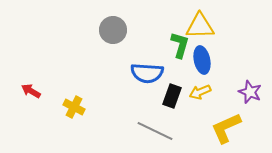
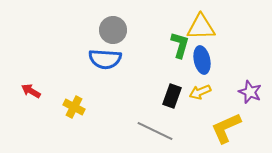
yellow triangle: moved 1 px right, 1 px down
blue semicircle: moved 42 px left, 14 px up
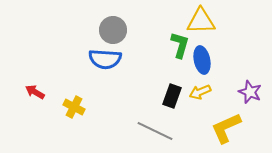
yellow triangle: moved 6 px up
red arrow: moved 4 px right, 1 px down
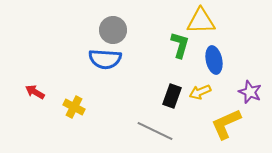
blue ellipse: moved 12 px right
yellow L-shape: moved 4 px up
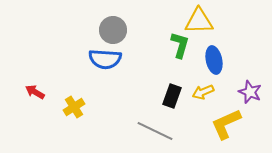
yellow triangle: moved 2 px left
yellow arrow: moved 3 px right
yellow cross: rotated 30 degrees clockwise
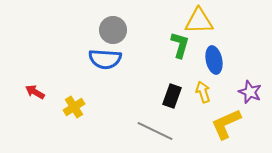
yellow arrow: rotated 95 degrees clockwise
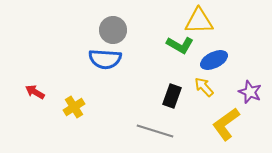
green L-shape: rotated 104 degrees clockwise
blue ellipse: rotated 76 degrees clockwise
yellow arrow: moved 1 px right, 5 px up; rotated 25 degrees counterclockwise
yellow L-shape: rotated 12 degrees counterclockwise
gray line: rotated 9 degrees counterclockwise
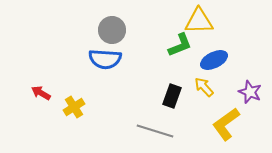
gray circle: moved 1 px left
green L-shape: rotated 52 degrees counterclockwise
red arrow: moved 6 px right, 1 px down
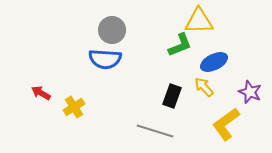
blue ellipse: moved 2 px down
